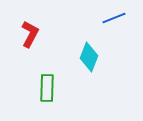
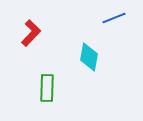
red L-shape: moved 1 px right, 1 px up; rotated 16 degrees clockwise
cyan diamond: rotated 12 degrees counterclockwise
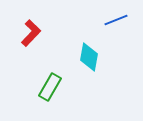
blue line: moved 2 px right, 2 px down
green rectangle: moved 3 px right, 1 px up; rotated 28 degrees clockwise
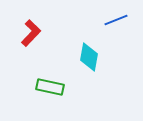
green rectangle: rotated 72 degrees clockwise
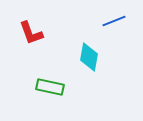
blue line: moved 2 px left, 1 px down
red L-shape: rotated 116 degrees clockwise
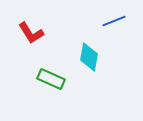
red L-shape: rotated 12 degrees counterclockwise
green rectangle: moved 1 px right, 8 px up; rotated 12 degrees clockwise
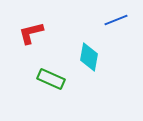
blue line: moved 2 px right, 1 px up
red L-shape: rotated 108 degrees clockwise
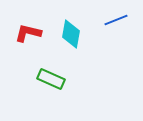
red L-shape: moved 3 px left; rotated 28 degrees clockwise
cyan diamond: moved 18 px left, 23 px up
